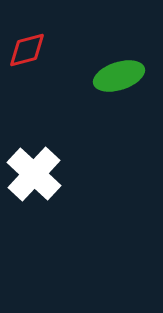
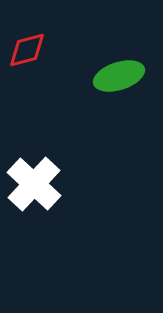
white cross: moved 10 px down
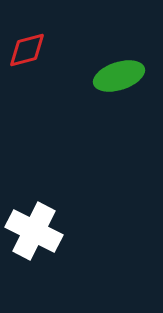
white cross: moved 47 px down; rotated 16 degrees counterclockwise
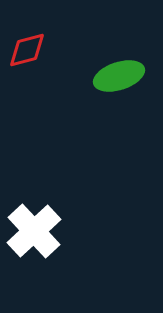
white cross: rotated 20 degrees clockwise
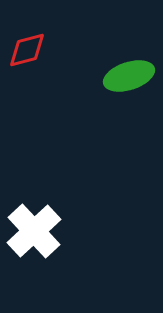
green ellipse: moved 10 px right
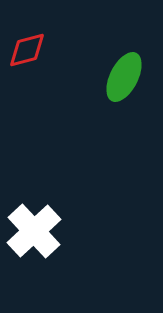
green ellipse: moved 5 px left, 1 px down; rotated 45 degrees counterclockwise
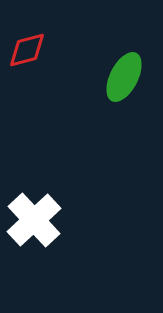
white cross: moved 11 px up
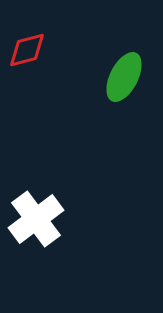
white cross: moved 2 px right, 1 px up; rotated 6 degrees clockwise
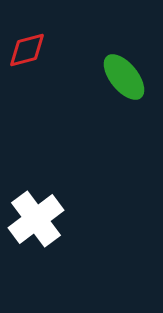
green ellipse: rotated 66 degrees counterclockwise
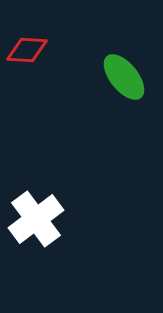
red diamond: rotated 18 degrees clockwise
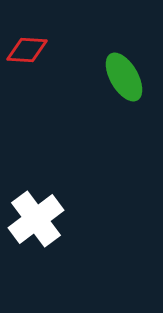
green ellipse: rotated 9 degrees clockwise
